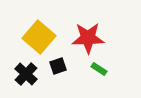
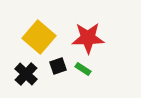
green rectangle: moved 16 px left
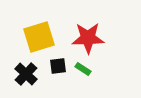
yellow square: rotated 32 degrees clockwise
black square: rotated 12 degrees clockwise
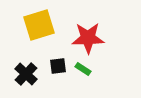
yellow square: moved 12 px up
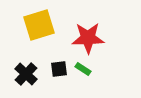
black square: moved 1 px right, 3 px down
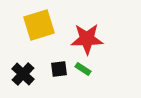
red star: moved 1 px left, 1 px down
black cross: moved 3 px left
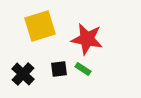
yellow square: moved 1 px right, 1 px down
red star: rotated 12 degrees clockwise
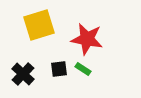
yellow square: moved 1 px left, 1 px up
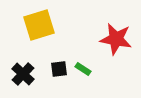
red star: moved 29 px right
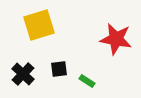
green rectangle: moved 4 px right, 12 px down
